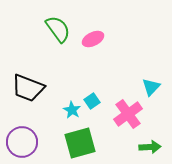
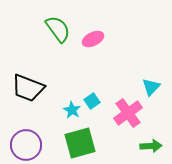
pink cross: moved 1 px up
purple circle: moved 4 px right, 3 px down
green arrow: moved 1 px right, 1 px up
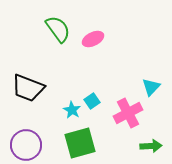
pink cross: rotated 8 degrees clockwise
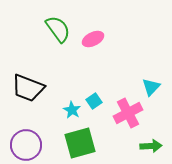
cyan square: moved 2 px right
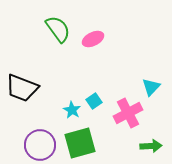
black trapezoid: moved 6 px left
purple circle: moved 14 px right
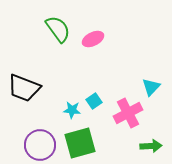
black trapezoid: moved 2 px right
cyan star: rotated 24 degrees counterclockwise
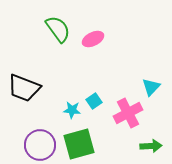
green square: moved 1 px left, 1 px down
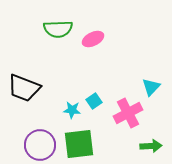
green semicircle: rotated 124 degrees clockwise
green square: rotated 8 degrees clockwise
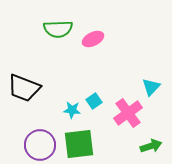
pink cross: rotated 8 degrees counterclockwise
green arrow: rotated 15 degrees counterclockwise
